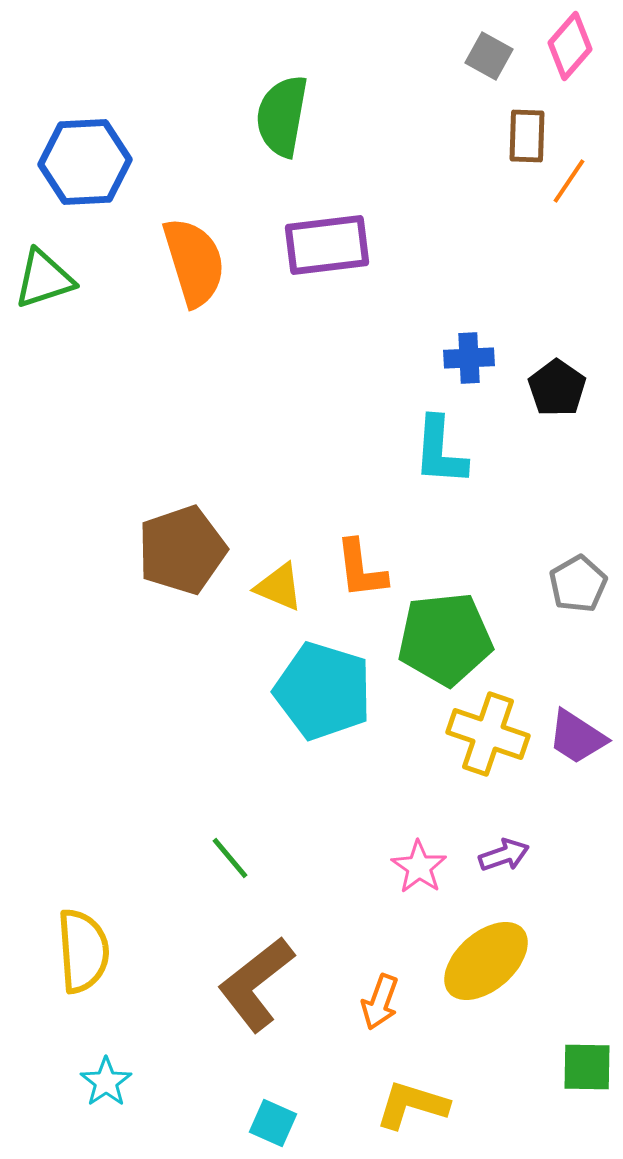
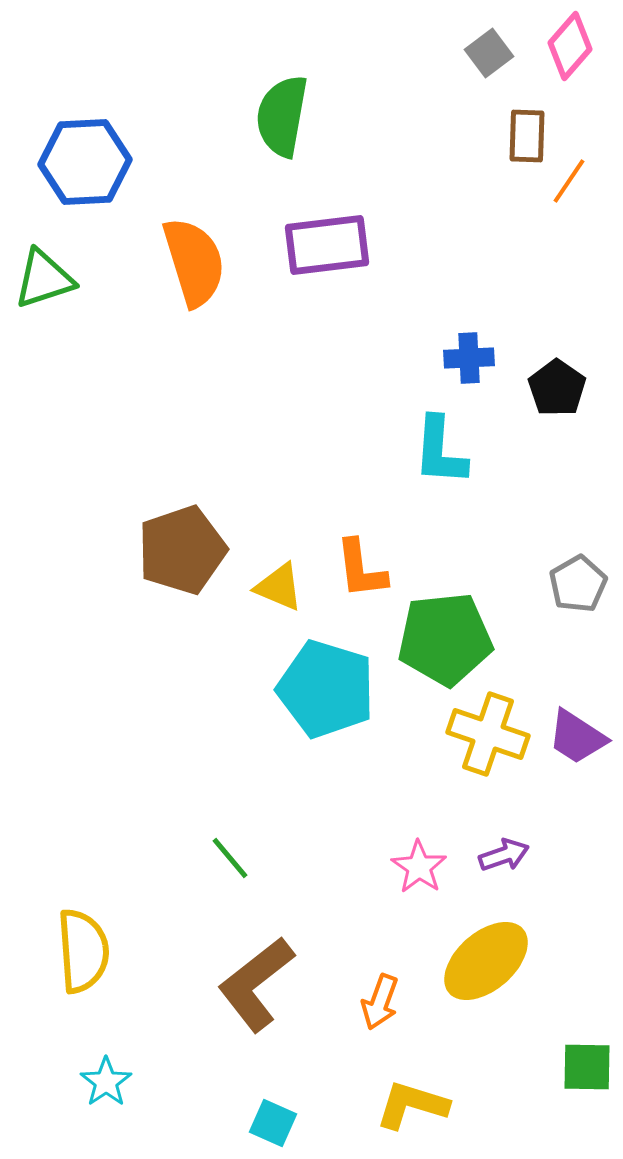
gray square: moved 3 px up; rotated 24 degrees clockwise
cyan pentagon: moved 3 px right, 2 px up
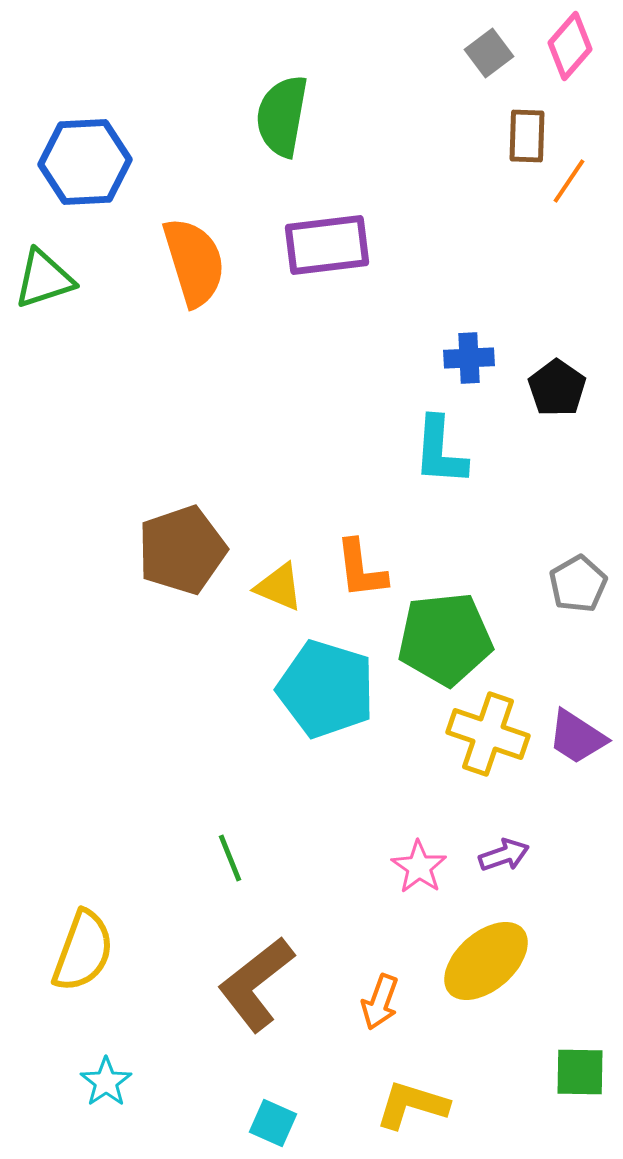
green line: rotated 18 degrees clockwise
yellow semicircle: rotated 24 degrees clockwise
green square: moved 7 px left, 5 px down
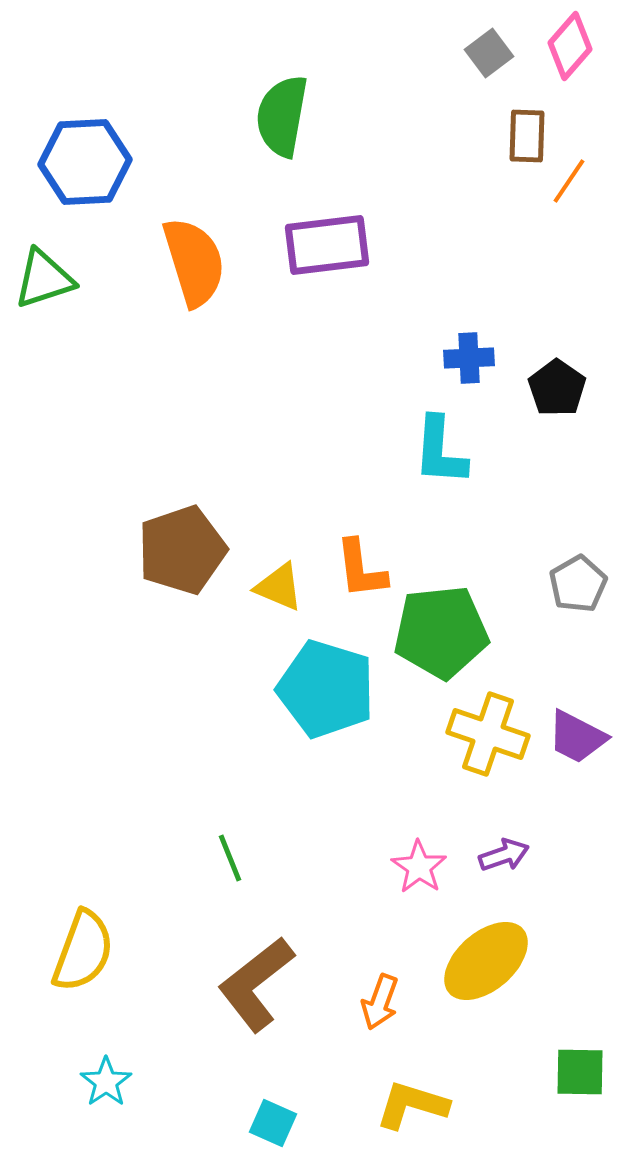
green pentagon: moved 4 px left, 7 px up
purple trapezoid: rotated 6 degrees counterclockwise
